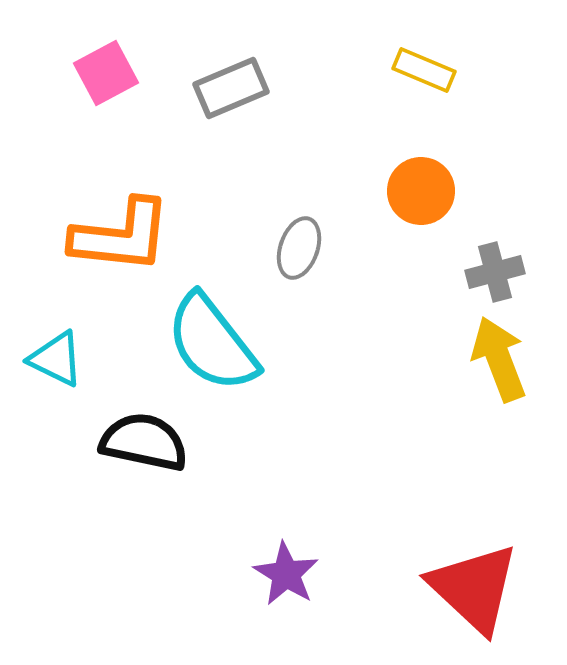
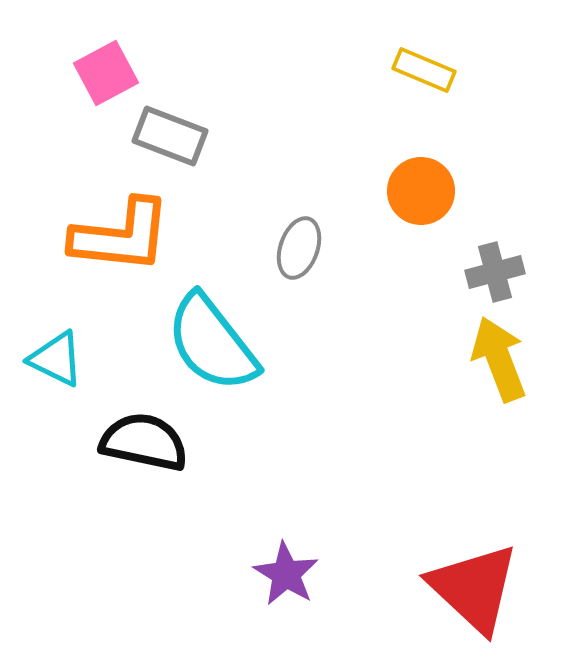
gray rectangle: moved 61 px left, 48 px down; rotated 44 degrees clockwise
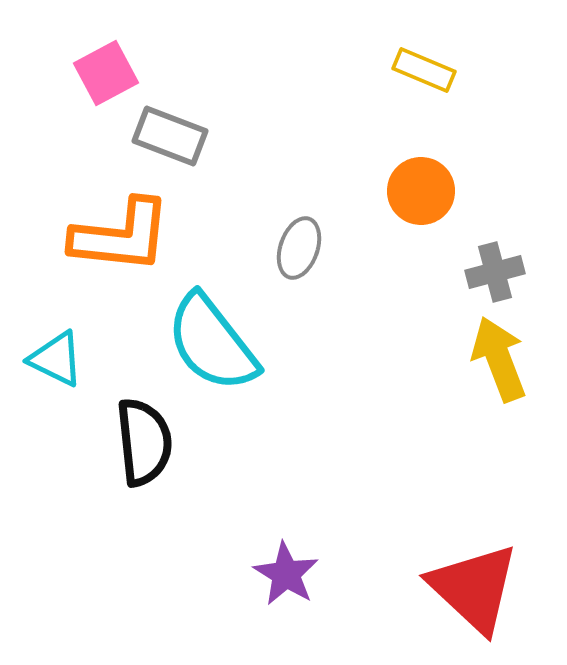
black semicircle: rotated 72 degrees clockwise
